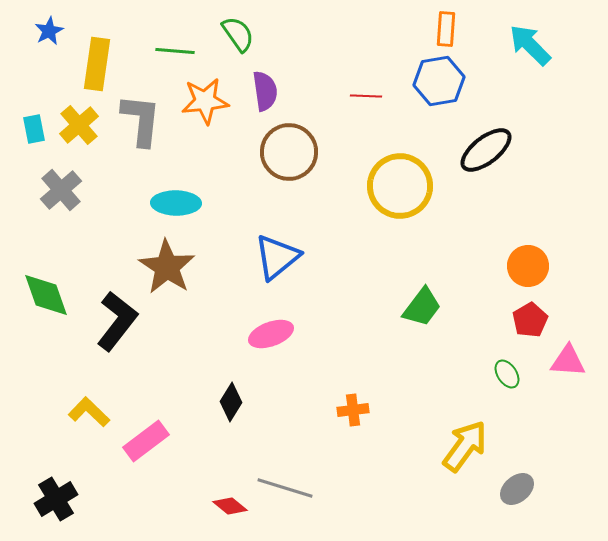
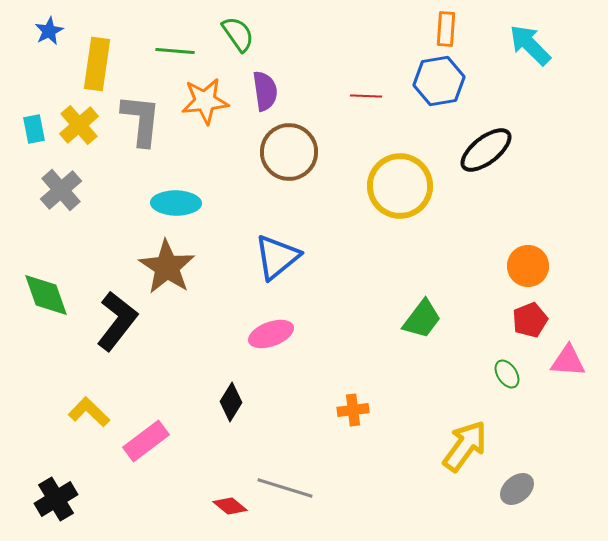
green trapezoid: moved 12 px down
red pentagon: rotated 8 degrees clockwise
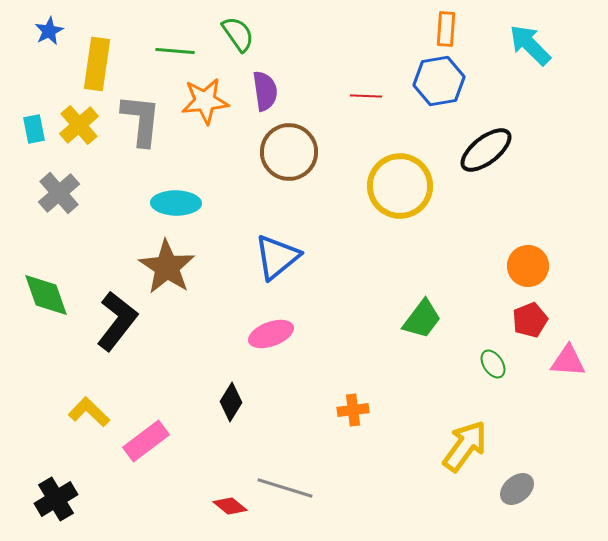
gray cross: moved 2 px left, 3 px down
green ellipse: moved 14 px left, 10 px up
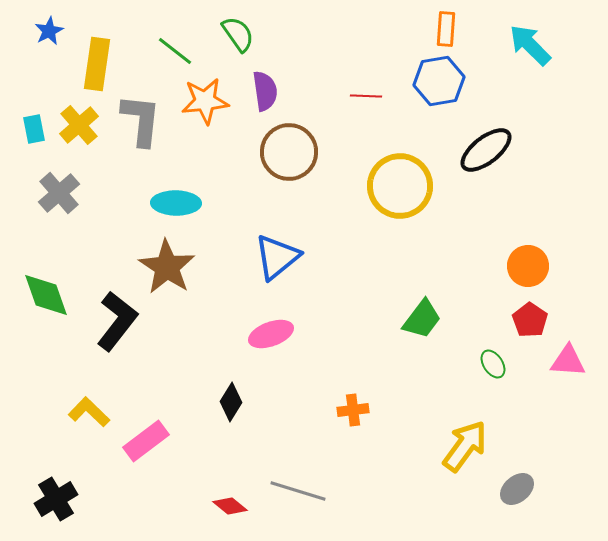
green line: rotated 33 degrees clockwise
red pentagon: rotated 16 degrees counterclockwise
gray line: moved 13 px right, 3 px down
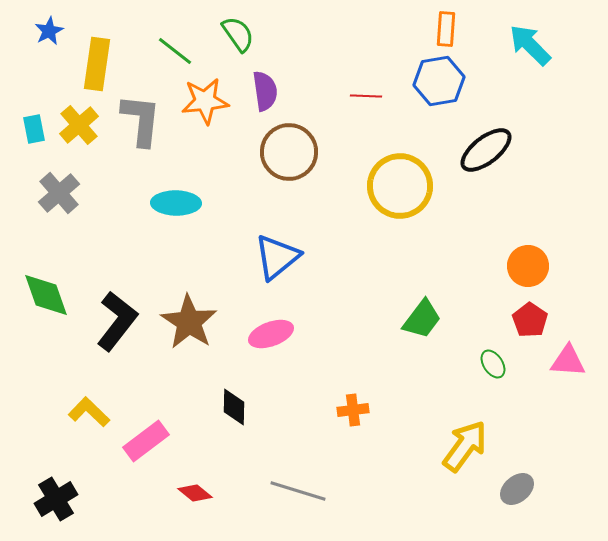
brown star: moved 22 px right, 55 px down
black diamond: moved 3 px right, 5 px down; rotated 30 degrees counterclockwise
red diamond: moved 35 px left, 13 px up
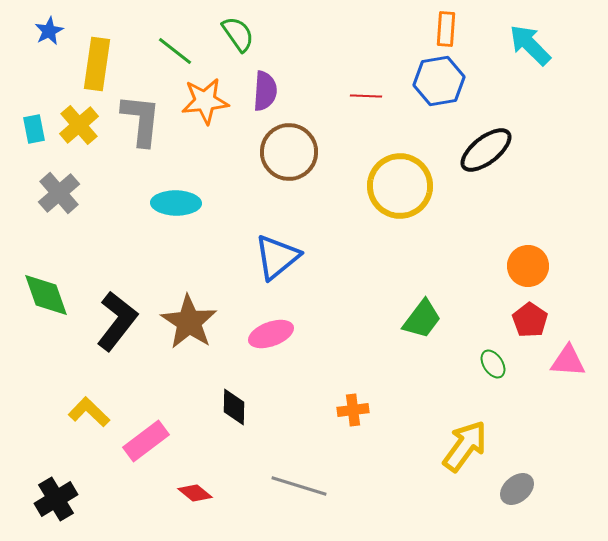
purple semicircle: rotated 12 degrees clockwise
gray line: moved 1 px right, 5 px up
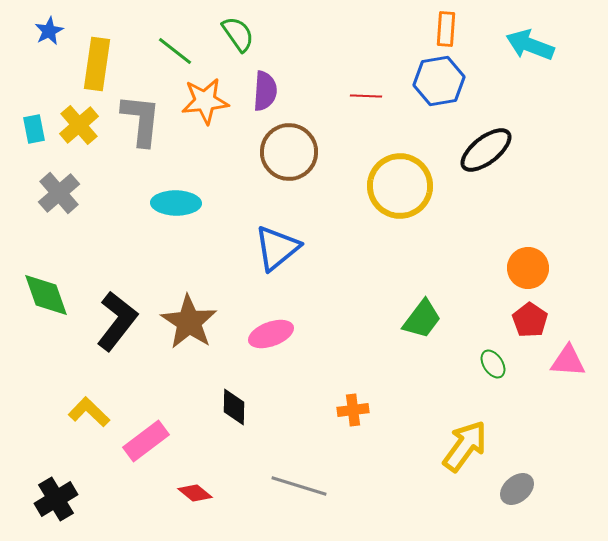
cyan arrow: rotated 24 degrees counterclockwise
blue triangle: moved 9 px up
orange circle: moved 2 px down
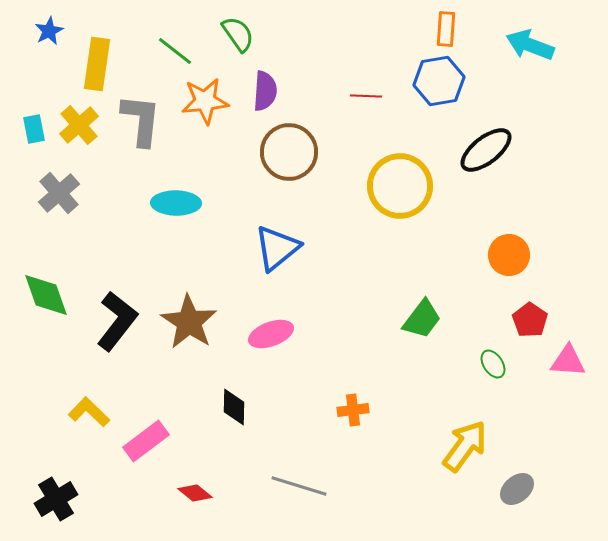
orange circle: moved 19 px left, 13 px up
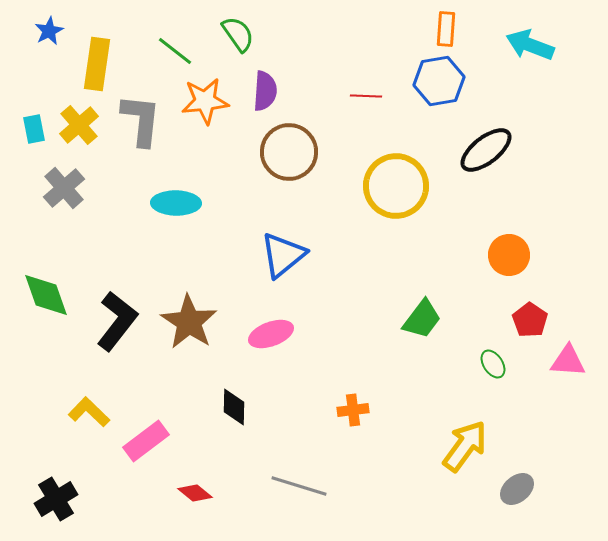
yellow circle: moved 4 px left
gray cross: moved 5 px right, 5 px up
blue triangle: moved 6 px right, 7 px down
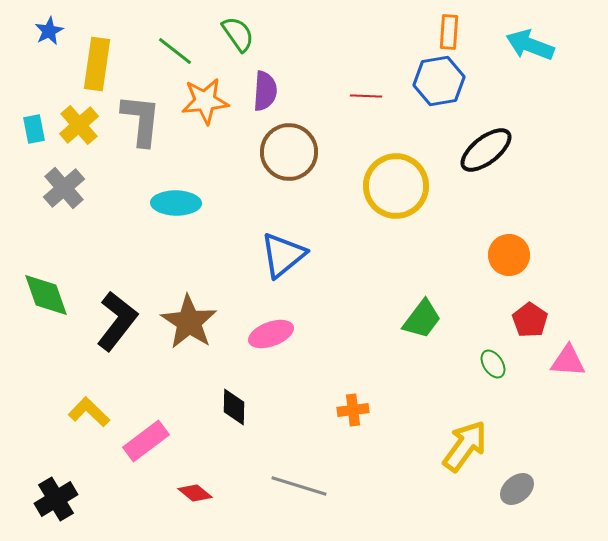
orange rectangle: moved 3 px right, 3 px down
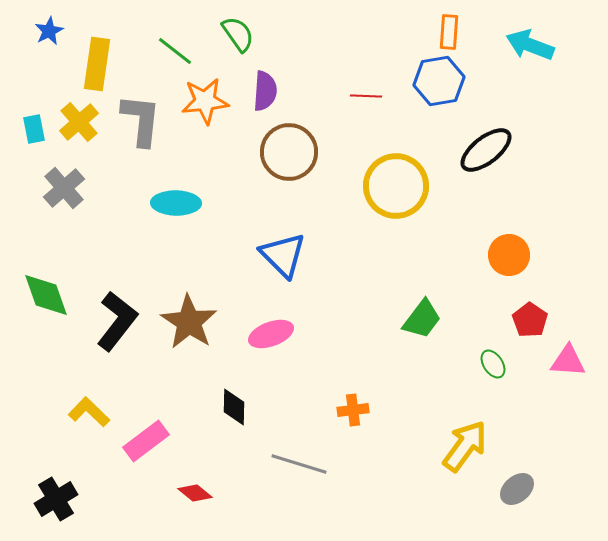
yellow cross: moved 3 px up
blue triangle: rotated 36 degrees counterclockwise
gray line: moved 22 px up
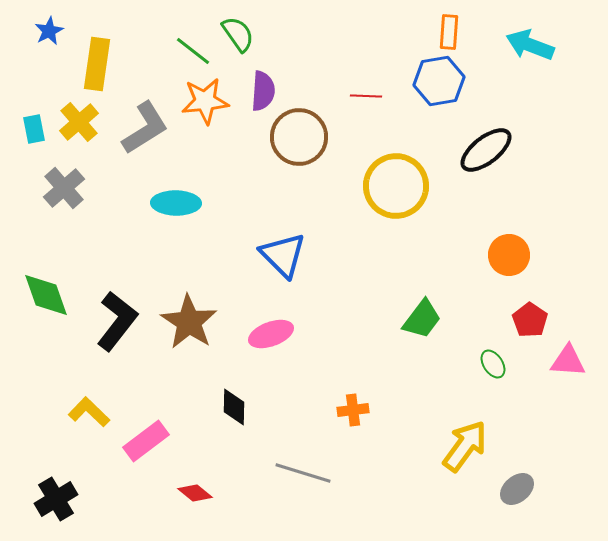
green line: moved 18 px right
purple semicircle: moved 2 px left
gray L-shape: moved 4 px right, 8 px down; rotated 52 degrees clockwise
brown circle: moved 10 px right, 15 px up
gray line: moved 4 px right, 9 px down
